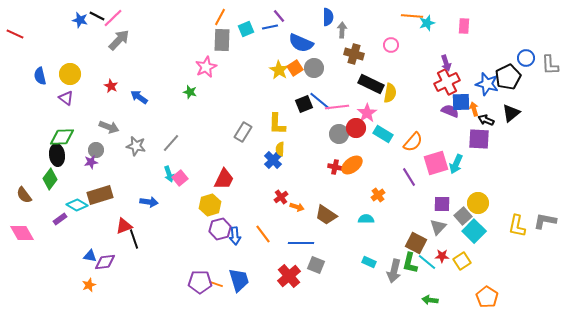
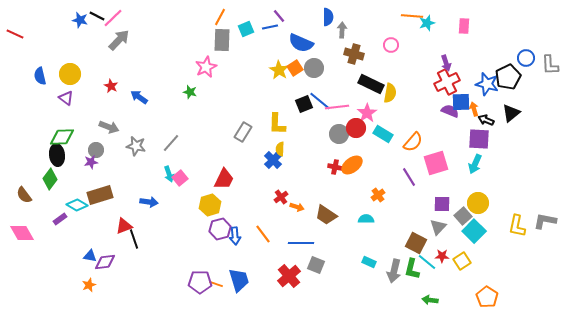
cyan arrow at (456, 164): moved 19 px right
green L-shape at (410, 263): moved 2 px right, 6 px down
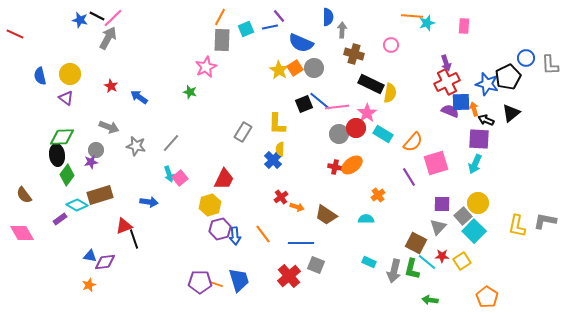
gray arrow at (119, 40): moved 11 px left, 2 px up; rotated 15 degrees counterclockwise
green diamond at (50, 179): moved 17 px right, 4 px up
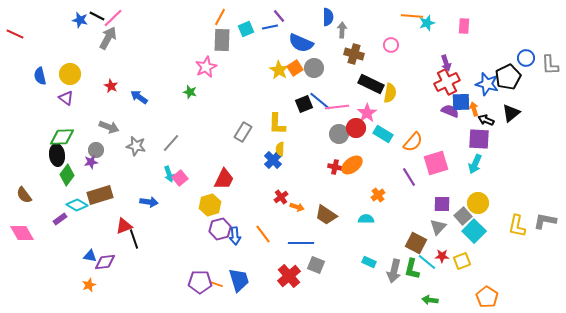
yellow square at (462, 261): rotated 12 degrees clockwise
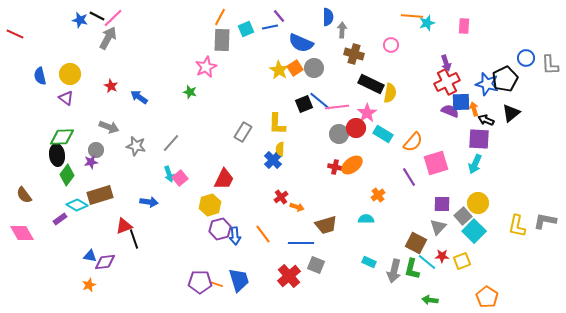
black pentagon at (508, 77): moved 3 px left, 2 px down
brown trapezoid at (326, 215): moved 10 px down; rotated 50 degrees counterclockwise
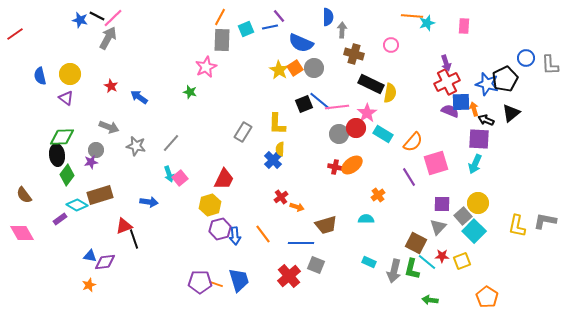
red line at (15, 34): rotated 60 degrees counterclockwise
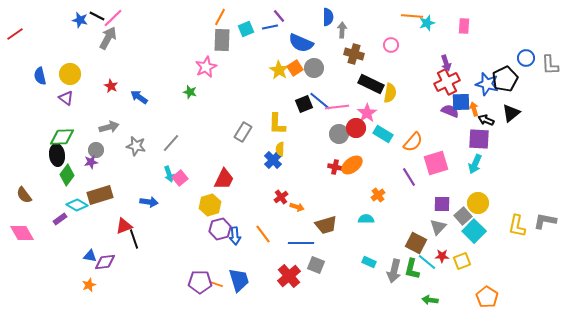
gray arrow at (109, 127): rotated 36 degrees counterclockwise
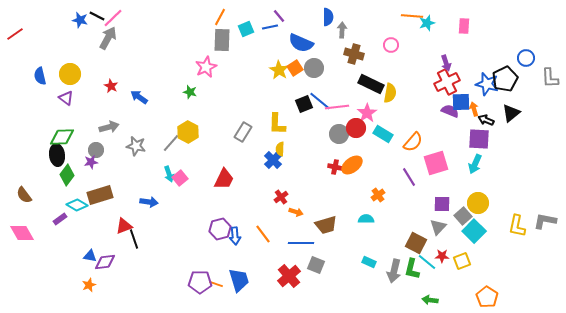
gray L-shape at (550, 65): moved 13 px down
yellow hexagon at (210, 205): moved 22 px left, 73 px up; rotated 15 degrees counterclockwise
orange arrow at (297, 207): moved 1 px left, 5 px down
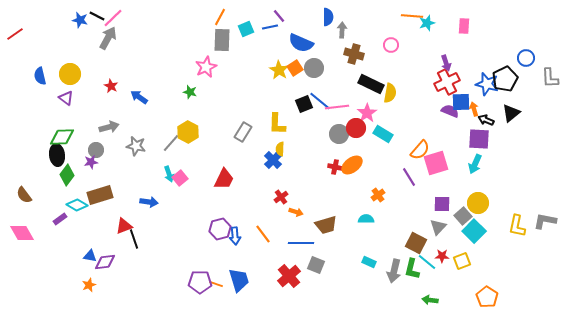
orange semicircle at (413, 142): moved 7 px right, 8 px down
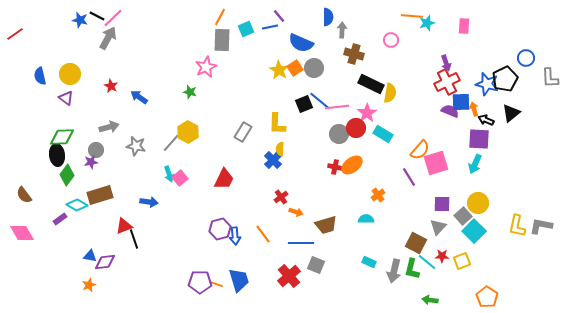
pink circle at (391, 45): moved 5 px up
gray L-shape at (545, 221): moved 4 px left, 5 px down
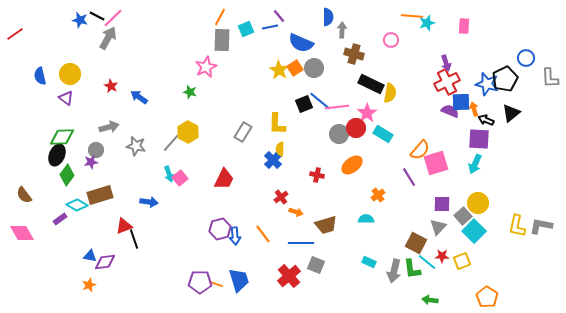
black ellipse at (57, 155): rotated 30 degrees clockwise
red cross at (335, 167): moved 18 px left, 8 px down
green L-shape at (412, 269): rotated 20 degrees counterclockwise
